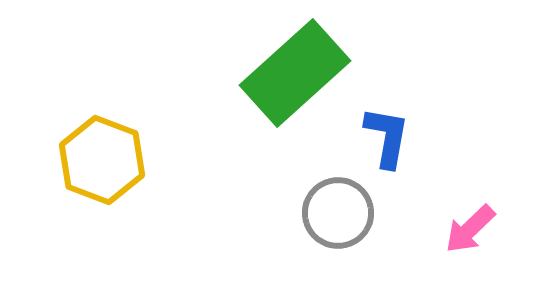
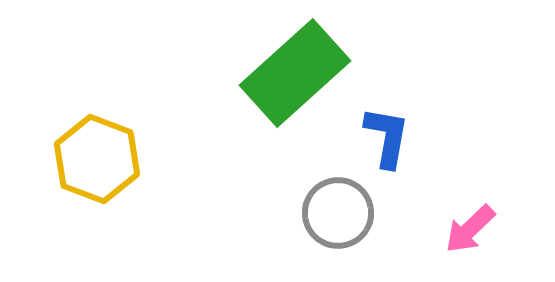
yellow hexagon: moved 5 px left, 1 px up
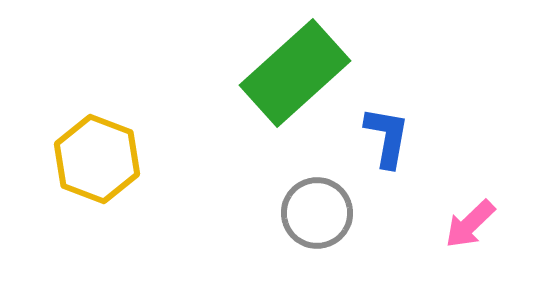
gray circle: moved 21 px left
pink arrow: moved 5 px up
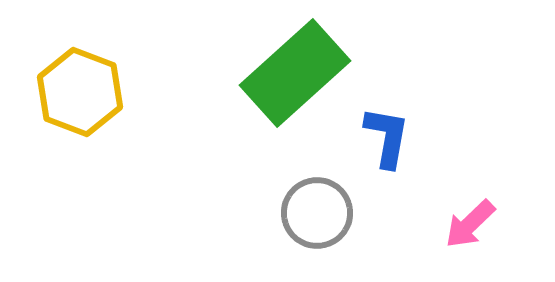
yellow hexagon: moved 17 px left, 67 px up
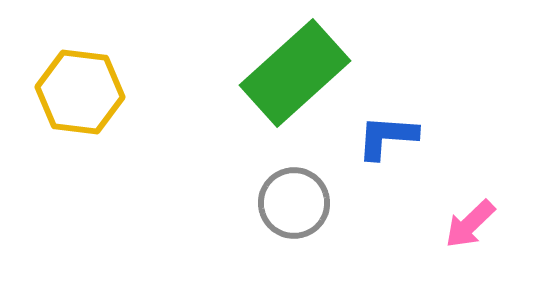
yellow hexagon: rotated 14 degrees counterclockwise
blue L-shape: rotated 96 degrees counterclockwise
gray circle: moved 23 px left, 10 px up
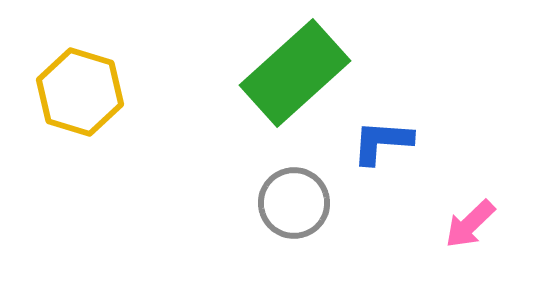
yellow hexagon: rotated 10 degrees clockwise
blue L-shape: moved 5 px left, 5 px down
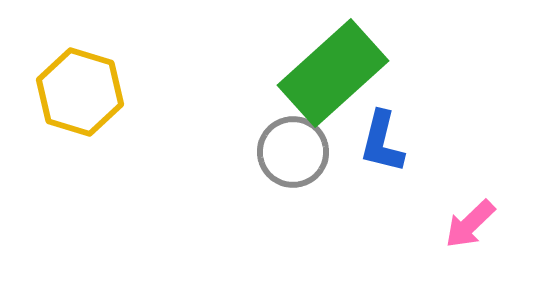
green rectangle: moved 38 px right
blue L-shape: rotated 80 degrees counterclockwise
gray circle: moved 1 px left, 51 px up
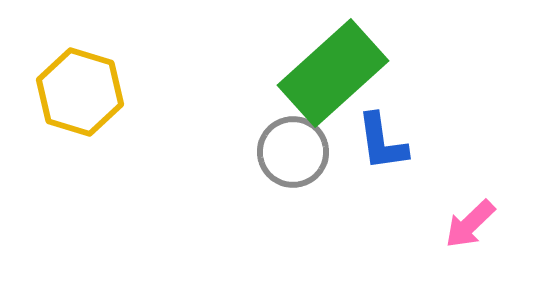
blue L-shape: rotated 22 degrees counterclockwise
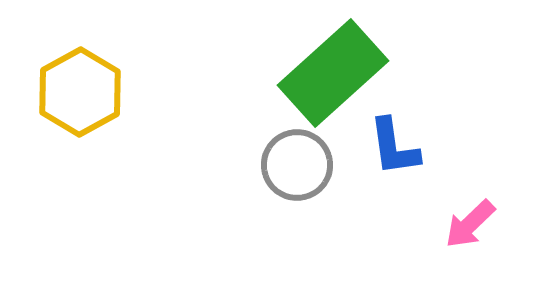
yellow hexagon: rotated 14 degrees clockwise
blue L-shape: moved 12 px right, 5 px down
gray circle: moved 4 px right, 13 px down
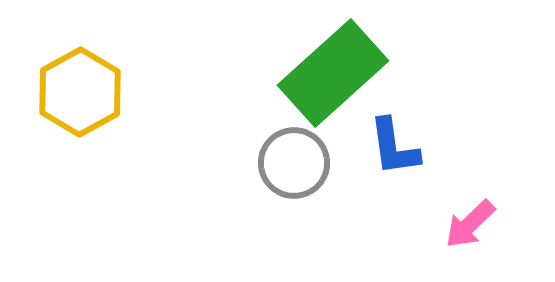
gray circle: moved 3 px left, 2 px up
